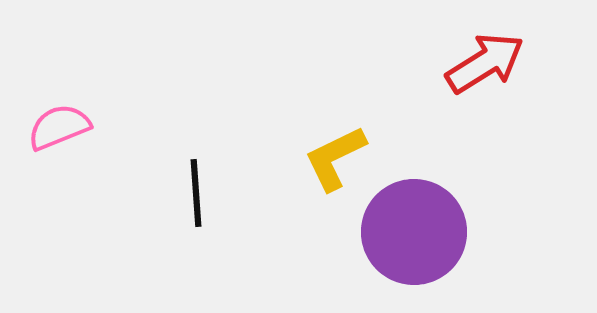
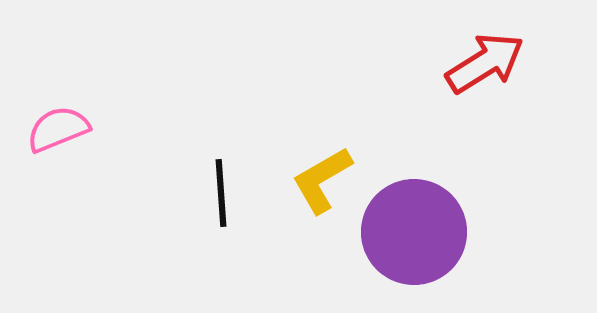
pink semicircle: moved 1 px left, 2 px down
yellow L-shape: moved 13 px left, 22 px down; rotated 4 degrees counterclockwise
black line: moved 25 px right
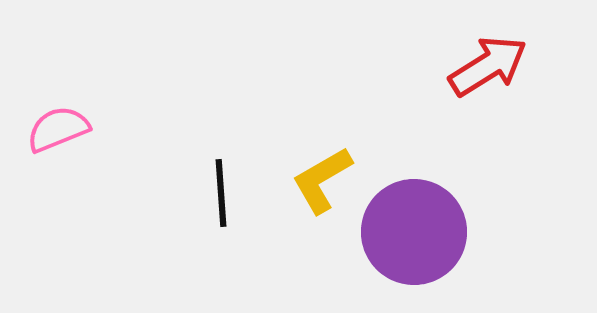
red arrow: moved 3 px right, 3 px down
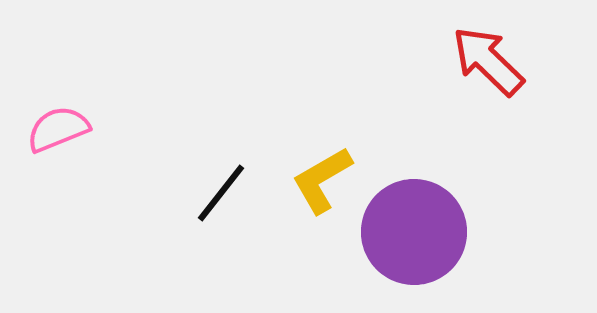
red arrow: moved 5 px up; rotated 104 degrees counterclockwise
black line: rotated 42 degrees clockwise
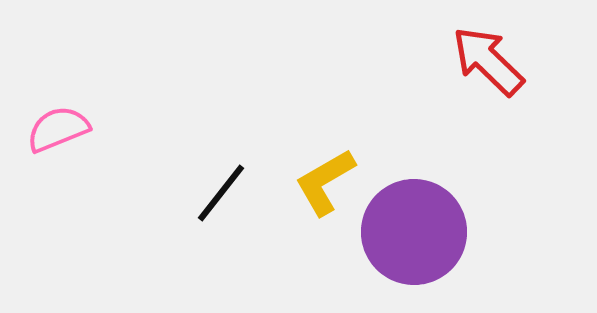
yellow L-shape: moved 3 px right, 2 px down
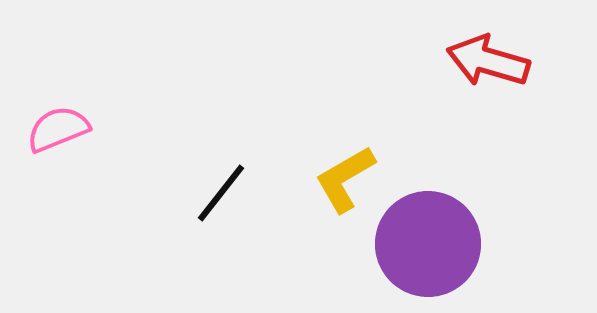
red arrow: rotated 28 degrees counterclockwise
yellow L-shape: moved 20 px right, 3 px up
purple circle: moved 14 px right, 12 px down
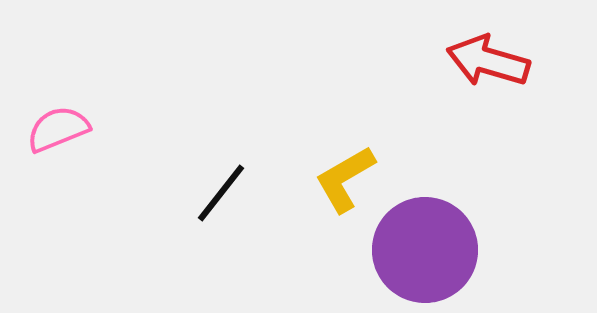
purple circle: moved 3 px left, 6 px down
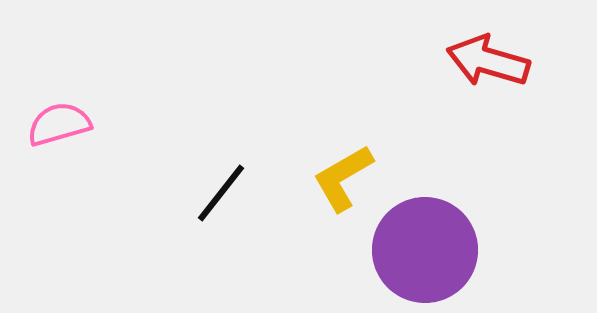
pink semicircle: moved 1 px right, 5 px up; rotated 6 degrees clockwise
yellow L-shape: moved 2 px left, 1 px up
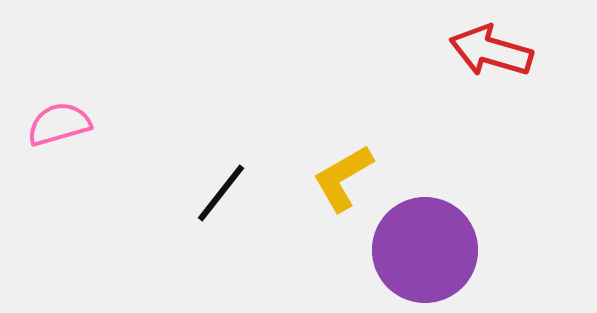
red arrow: moved 3 px right, 10 px up
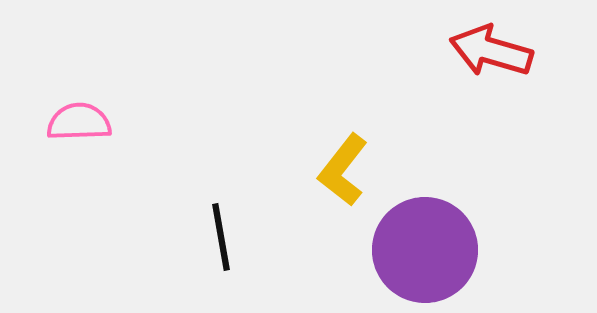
pink semicircle: moved 20 px right, 2 px up; rotated 14 degrees clockwise
yellow L-shape: moved 8 px up; rotated 22 degrees counterclockwise
black line: moved 44 px down; rotated 48 degrees counterclockwise
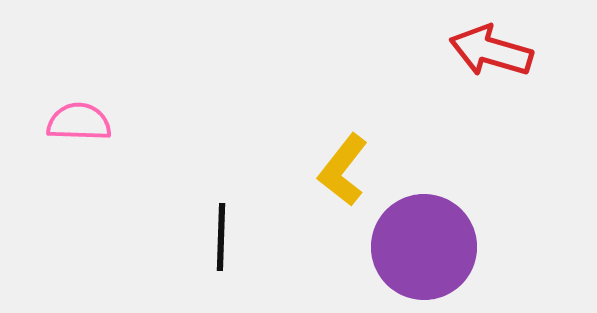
pink semicircle: rotated 4 degrees clockwise
black line: rotated 12 degrees clockwise
purple circle: moved 1 px left, 3 px up
